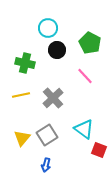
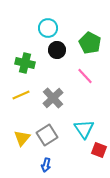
yellow line: rotated 12 degrees counterclockwise
cyan triangle: rotated 20 degrees clockwise
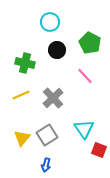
cyan circle: moved 2 px right, 6 px up
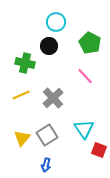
cyan circle: moved 6 px right
black circle: moved 8 px left, 4 px up
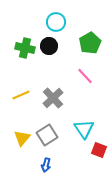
green pentagon: rotated 15 degrees clockwise
green cross: moved 15 px up
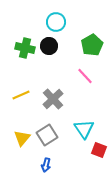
green pentagon: moved 2 px right, 2 px down
gray cross: moved 1 px down
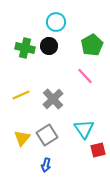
red square: moved 1 px left; rotated 35 degrees counterclockwise
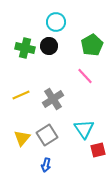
gray cross: rotated 10 degrees clockwise
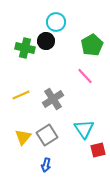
black circle: moved 3 px left, 5 px up
yellow triangle: moved 1 px right, 1 px up
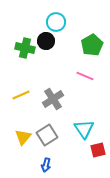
pink line: rotated 24 degrees counterclockwise
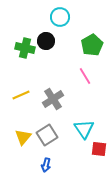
cyan circle: moved 4 px right, 5 px up
pink line: rotated 36 degrees clockwise
red square: moved 1 px right, 1 px up; rotated 21 degrees clockwise
